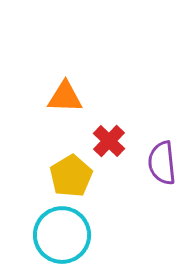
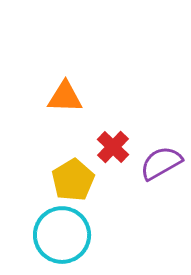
red cross: moved 4 px right, 6 px down
purple semicircle: moved 1 px left; rotated 66 degrees clockwise
yellow pentagon: moved 2 px right, 4 px down
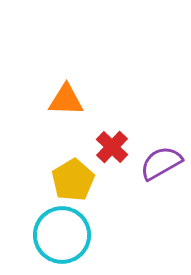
orange triangle: moved 1 px right, 3 px down
red cross: moved 1 px left
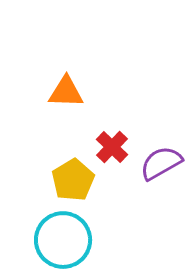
orange triangle: moved 8 px up
cyan circle: moved 1 px right, 5 px down
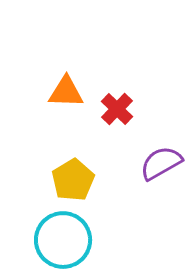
red cross: moved 5 px right, 38 px up
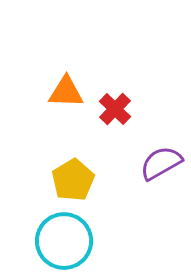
red cross: moved 2 px left
cyan circle: moved 1 px right, 1 px down
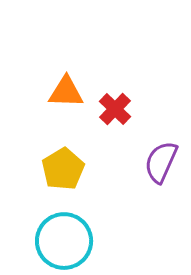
purple semicircle: moved 1 px up; rotated 36 degrees counterclockwise
yellow pentagon: moved 10 px left, 11 px up
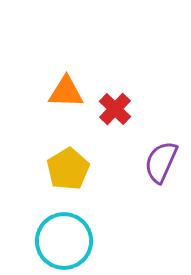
yellow pentagon: moved 5 px right
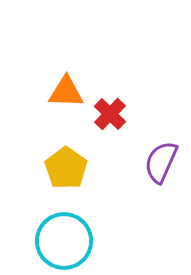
red cross: moved 5 px left, 5 px down
yellow pentagon: moved 2 px left, 1 px up; rotated 6 degrees counterclockwise
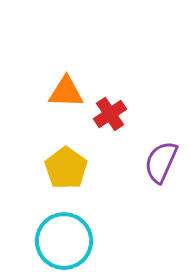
red cross: rotated 12 degrees clockwise
